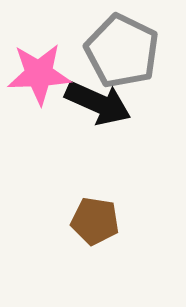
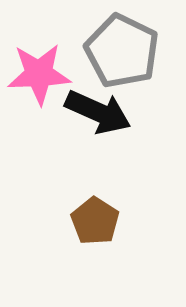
black arrow: moved 9 px down
brown pentagon: rotated 24 degrees clockwise
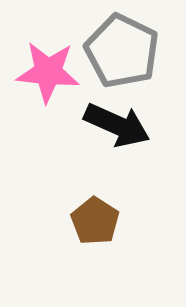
pink star: moved 9 px right, 2 px up; rotated 8 degrees clockwise
black arrow: moved 19 px right, 13 px down
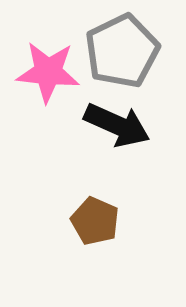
gray pentagon: rotated 20 degrees clockwise
brown pentagon: rotated 9 degrees counterclockwise
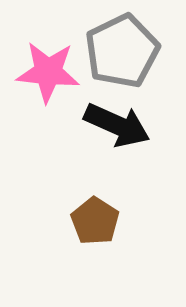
brown pentagon: rotated 9 degrees clockwise
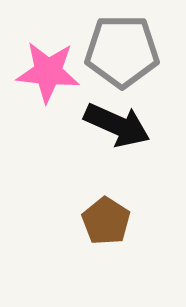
gray pentagon: rotated 26 degrees clockwise
brown pentagon: moved 11 px right
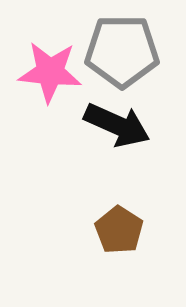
pink star: moved 2 px right
brown pentagon: moved 13 px right, 9 px down
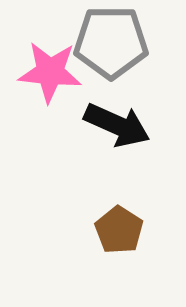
gray pentagon: moved 11 px left, 9 px up
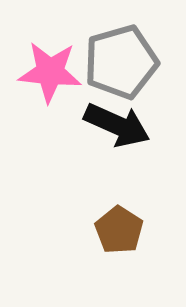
gray pentagon: moved 10 px right, 20 px down; rotated 16 degrees counterclockwise
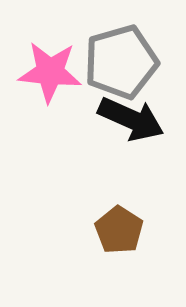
black arrow: moved 14 px right, 6 px up
